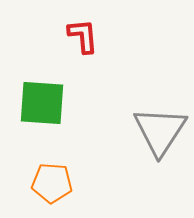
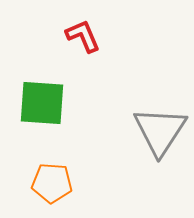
red L-shape: rotated 18 degrees counterclockwise
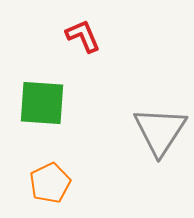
orange pentagon: moved 2 px left; rotated 30 degrees counterclockwise
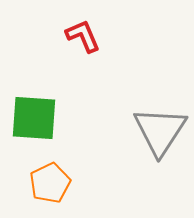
green square: moved 8 px left, 15 px down
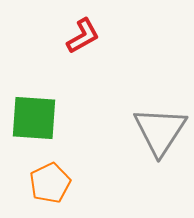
red L-shape: rotated 84 degrees clockwise
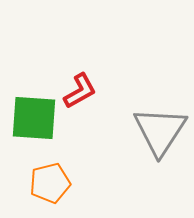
red L-shape: moved 3 px left, 55 px down
orange pentagon: rotated 12 degrees clockwise
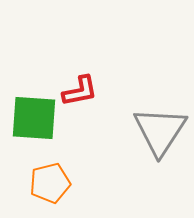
red L-shape: rotated 18 degrees clockwise
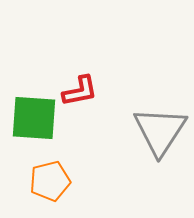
orange pentagon: moved 2 px up
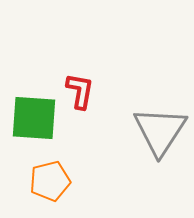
red L-shape: rotated 69 degrees counterclockwise
